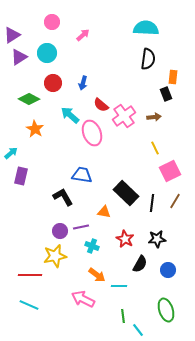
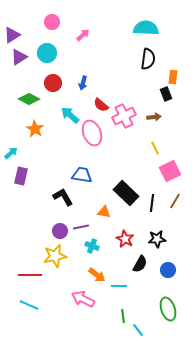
pink cross at (124, 116): rotated 10 degrees clockwise
green ellipse at (166, 310): moved 2 px right, 1 px up
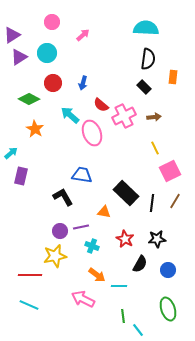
black rectangle at (166, 94): moved 22 px left, 7 px up; rotated 24 degrees counterclockwise
